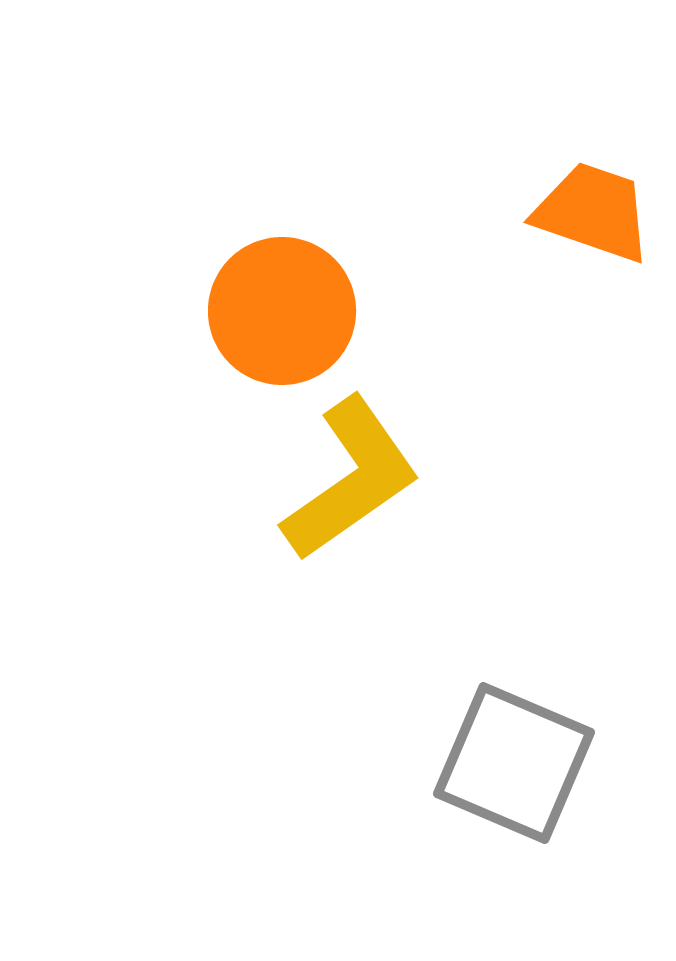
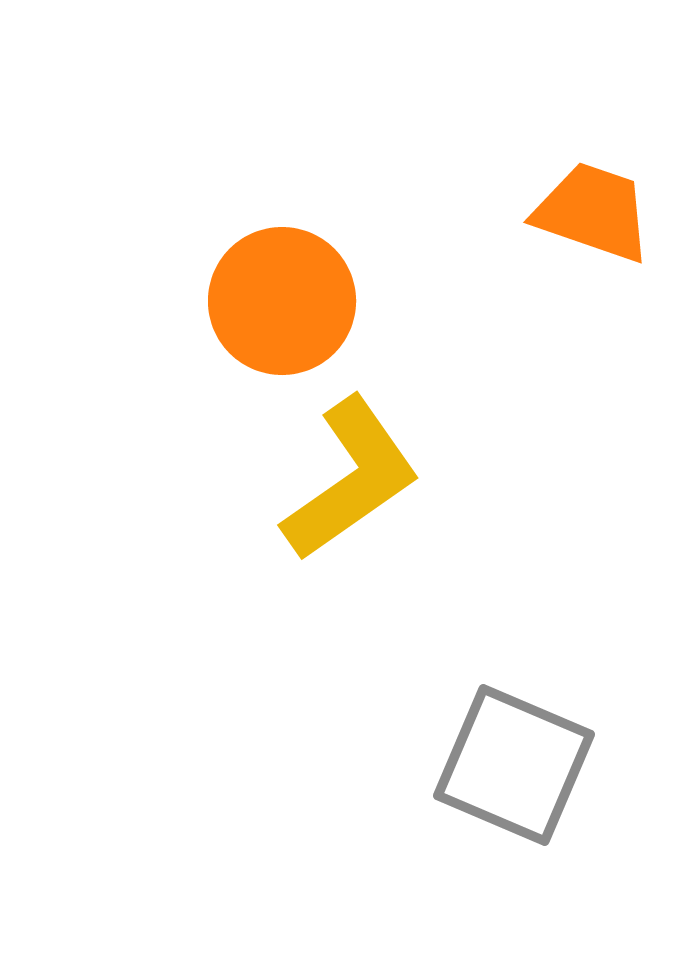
orange circle: moved 10 px up
gray square: moved 2 px down
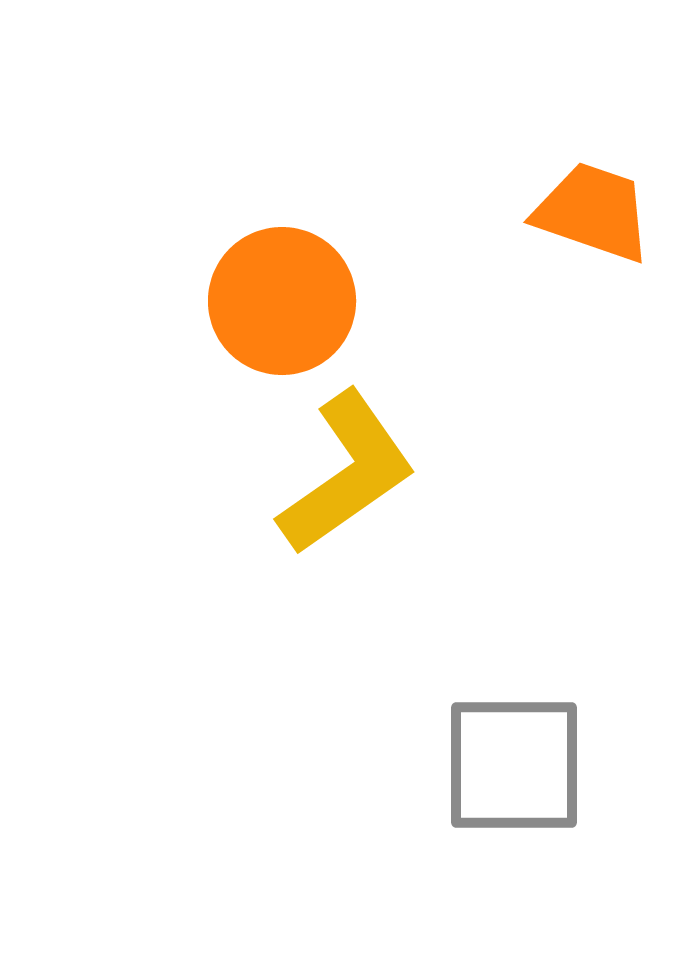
yellow L-shape: moved 4 px left, 6 px up
gray square: rotated 23 degrees counterclockwise
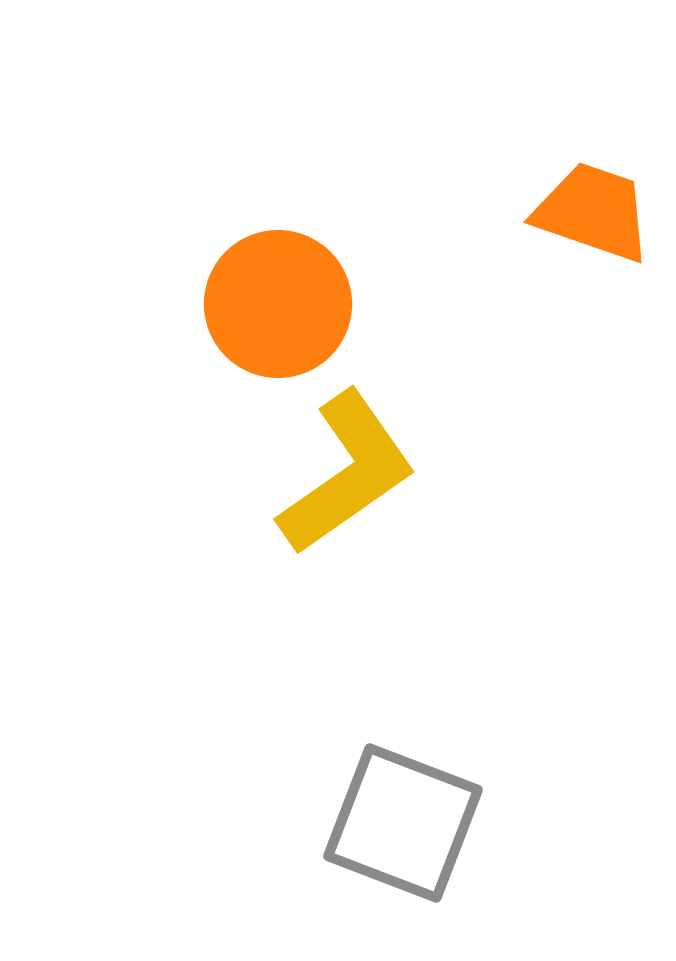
orange circle: moved 4 px left, 3 px down
gray square: moved 111 px left, 58 px down; rotated 21 degrees clockwise
